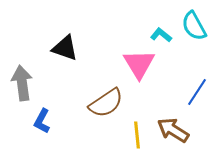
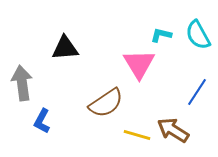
cyan semicircle: moved 4 px right, 9 px down
cyan L-shape: rotated 25 degrees counterclockwise
black triangle: rotated 24 degrees counterclockwise
yellow line: rotated 68 degrees counterclockwise
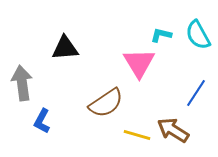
pink triangle: moved 1 px up
blue line: moved 1 px left, 1 px down
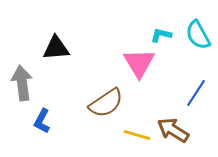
black triangle: moved 9 px left
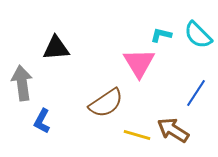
cyan semicircle: rotated 16 degrees counterclockwise
